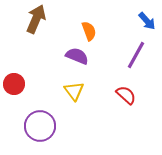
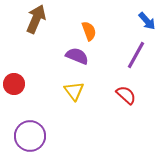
purple circle: moved 10 px left, 10 px down
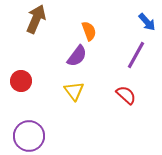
blue arrow: moved 1 px down
purple semicircle: rotated 105 degrees clockwise
red circle: moved 7 px right, 3 px up
purple circle: moved 1 px left
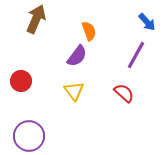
red semicircle: moved 2 px left, 2 px up
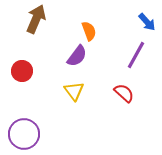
red circle: moved 1 px right, 10 px up
purple circle: moved 5 px left, 2 px up
